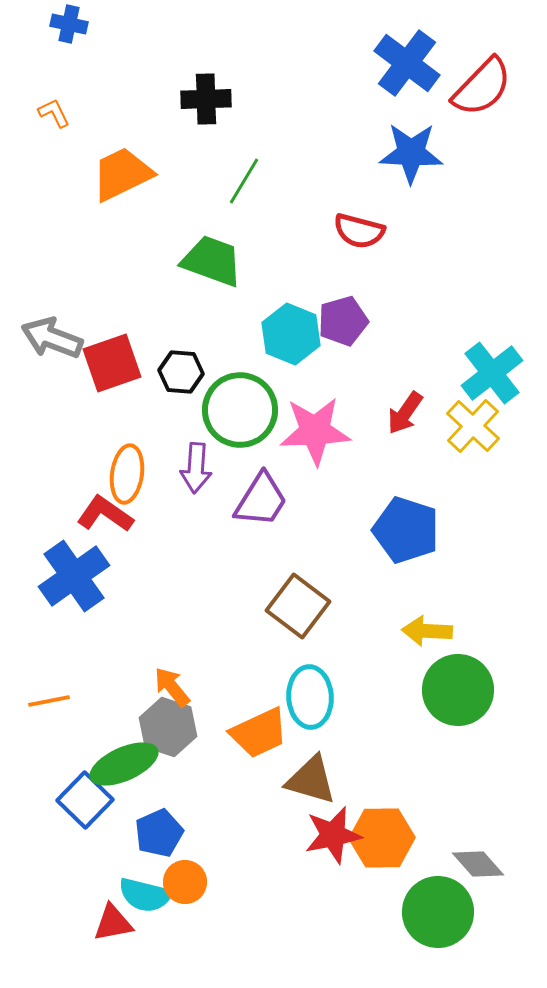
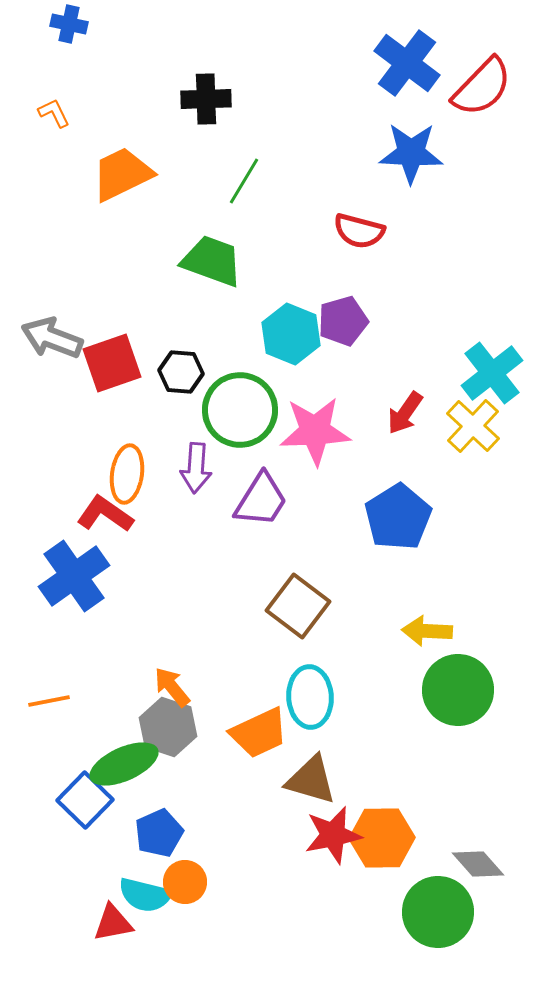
blue pentagon at (406, 530): moved 8 px left, 13 px up; rotated 22 degrees clockwise
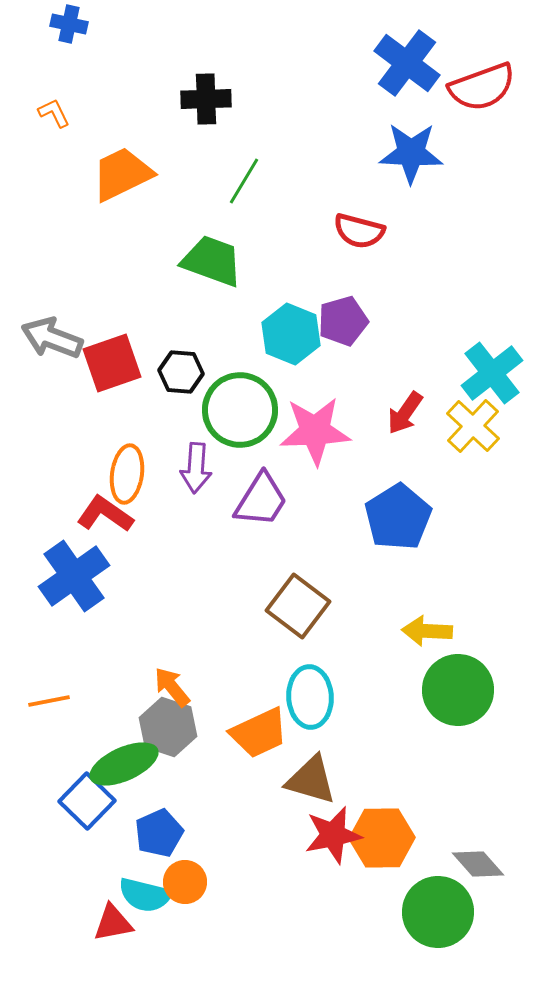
red semicircle at (482, 87): rotated 26 degrees clockwise
blue square at (85, 800): moved 2 px right, 1 px down
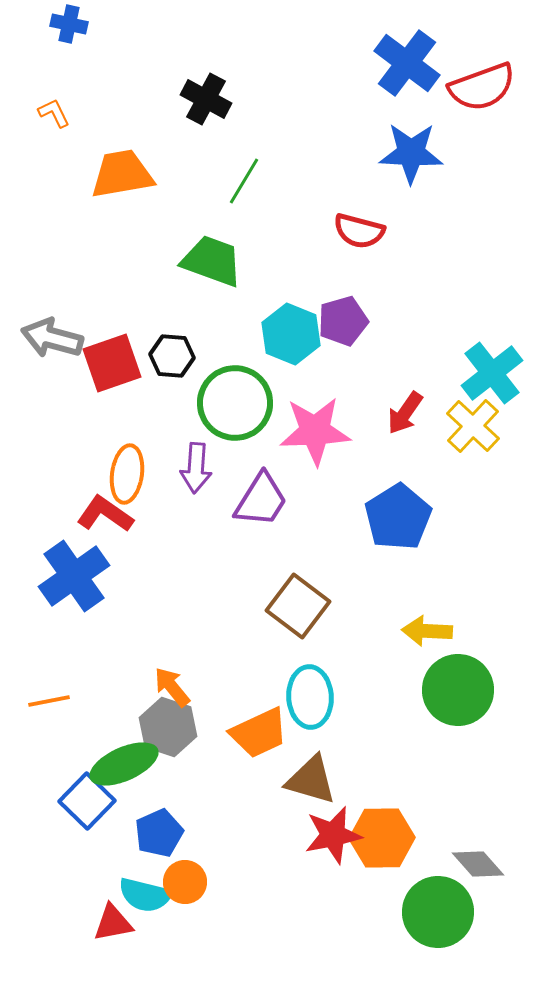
black cross at (206, 99): rotated 30 degrees clockwise
orange trapezoid at (122, 174): rotated 16 degrees clockwise
gray arrow at (52, 338): rotated 6 degrees counterclockwise
black hexagon at (181, 372): moved 9 px left, 16 px up
green circle at (240, 410): moved 5 px left, 7 px up
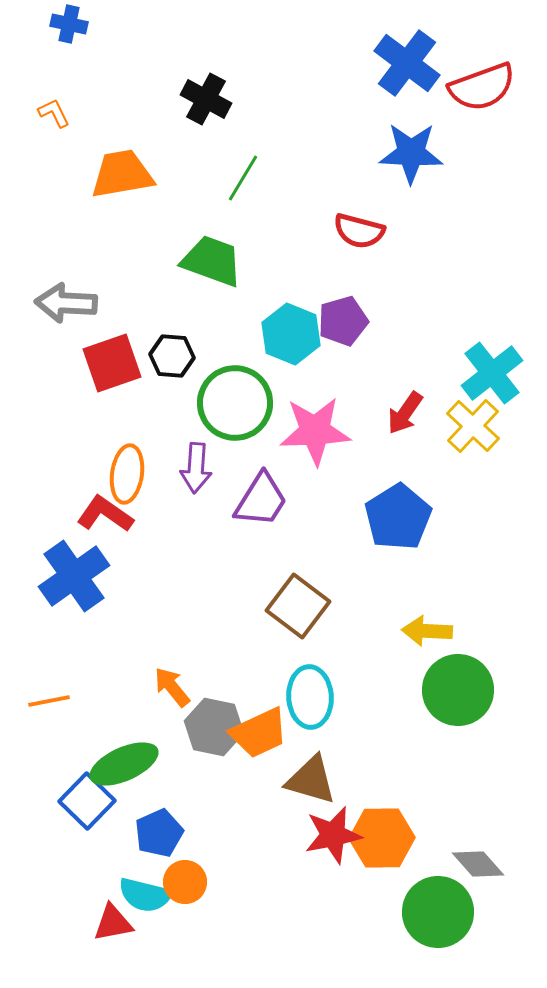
green line at (244, 181): moved 1 px left, 3 px up
gray arrow at (52, 338): moved 14 px right, 35 px up; rotated 12 degrees counterclockwise
gray hexagon at (168, 727): moved 46 px right; rotated 6 degrees counterclockwise
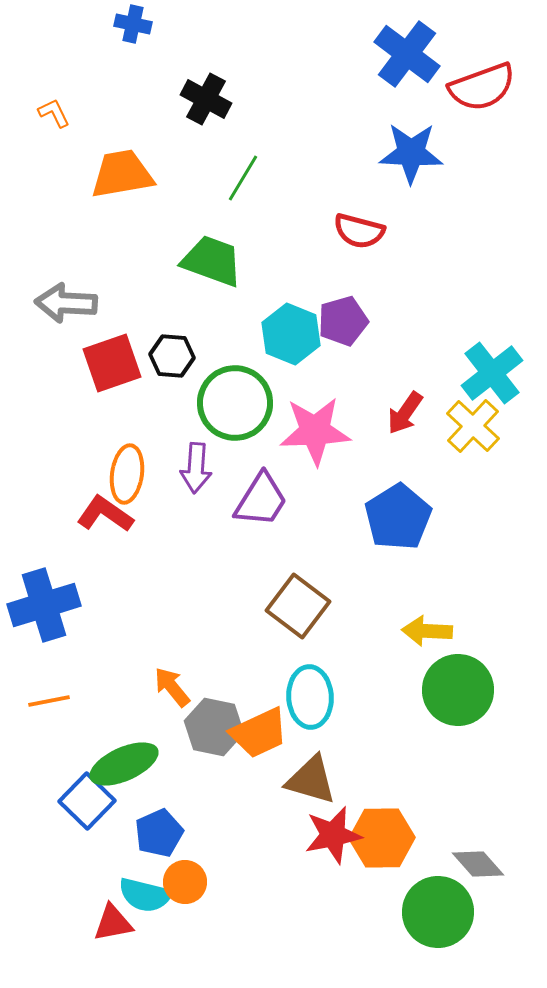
blue cross at (69, 24): moved 64 px right
blue cross at (407, 63): moved 9 px up
blue cross at (74, 576): moved 30 px left, 29 px down; rotated 18 degrees clockwise
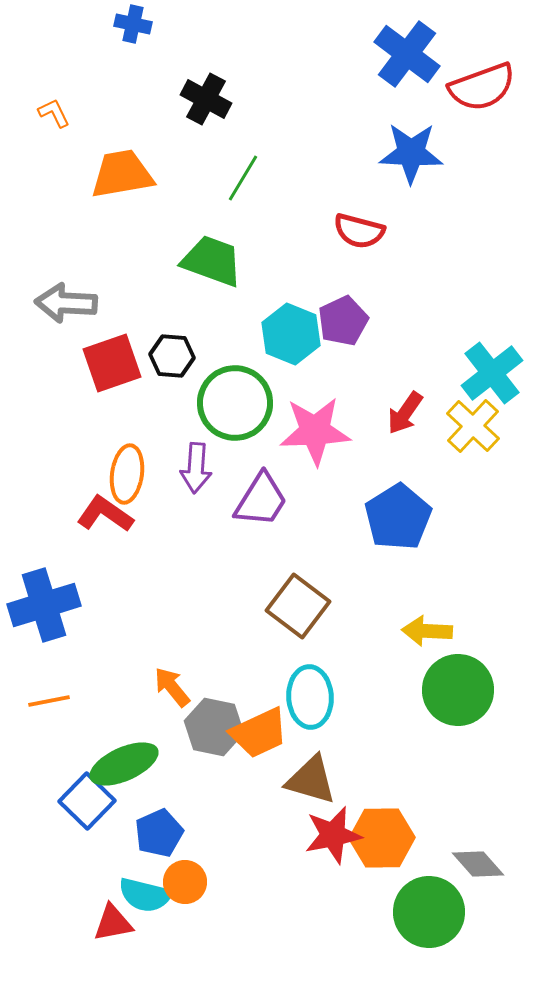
purple pentagon at (343, 321): rotated 9 degrees counterclockwise
green circle at (438, 912): moved 9 px left
